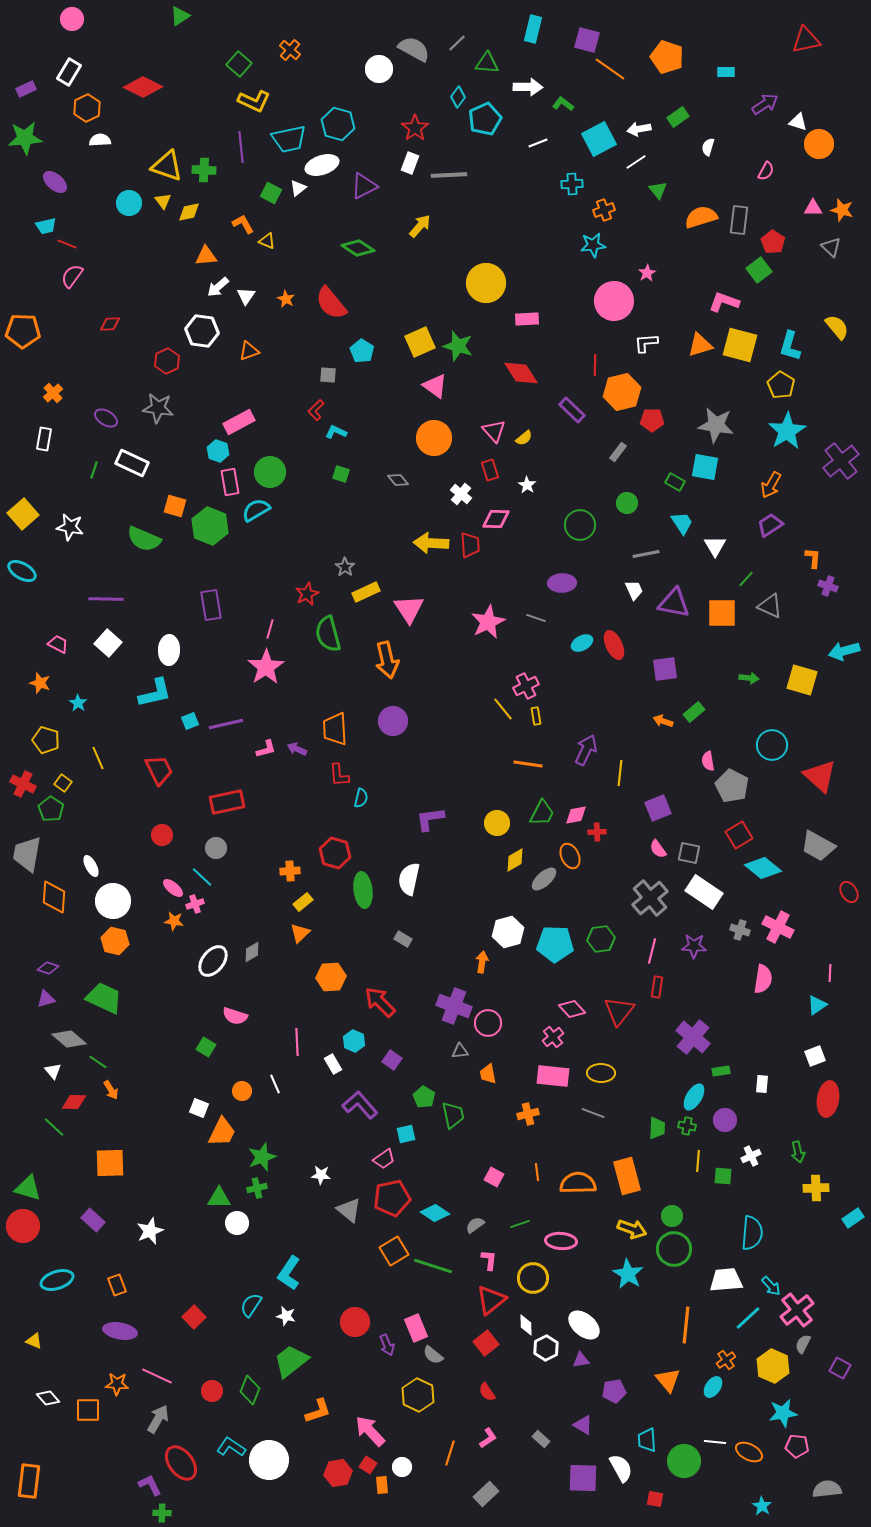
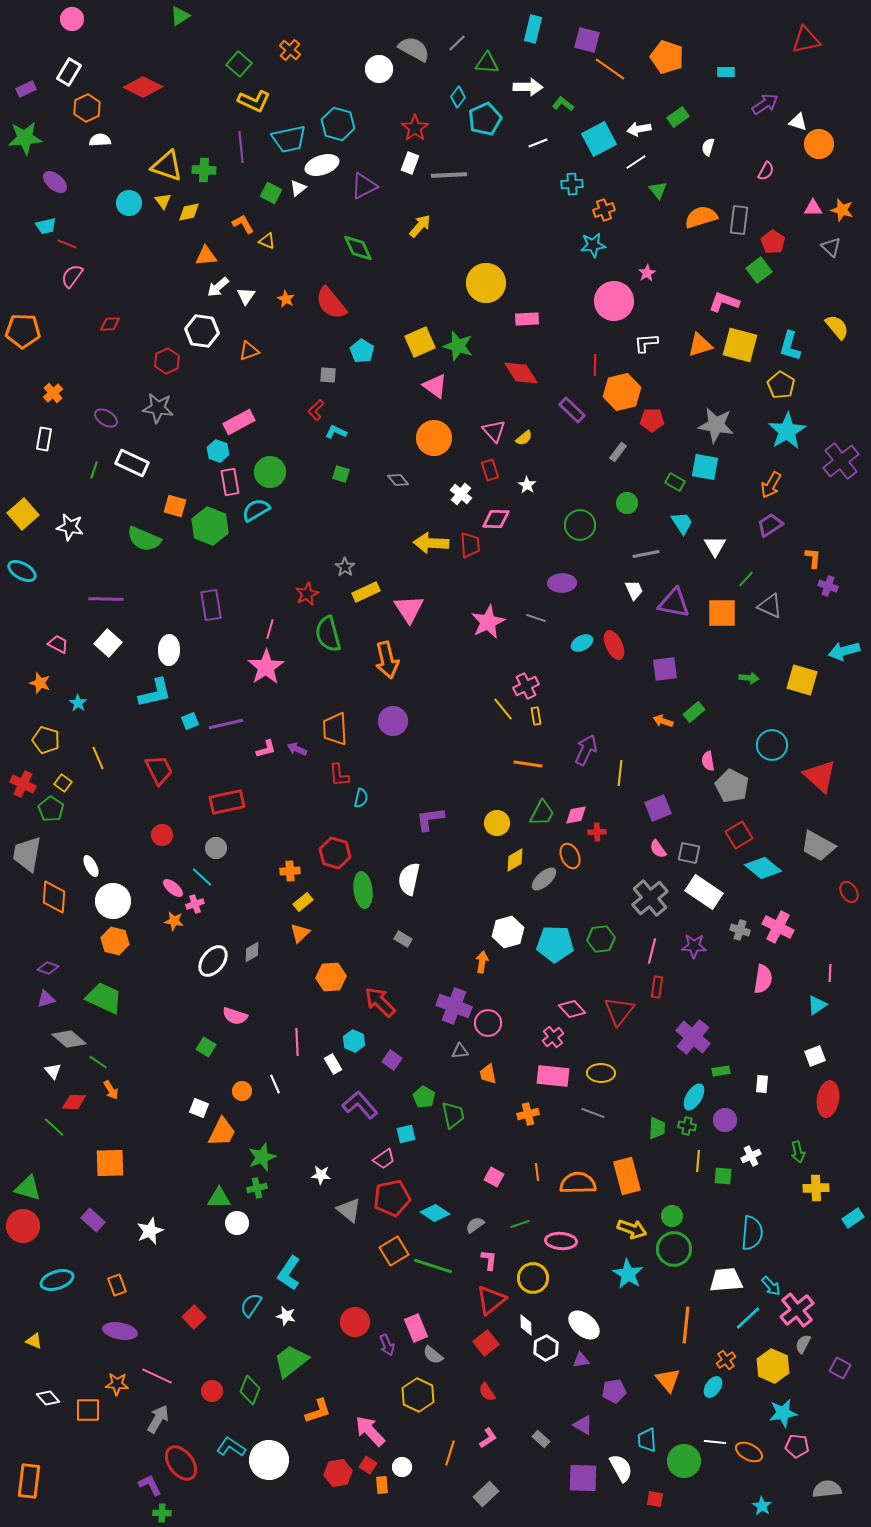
green diamond at (358, 248): rotated 32 degrees clockwise
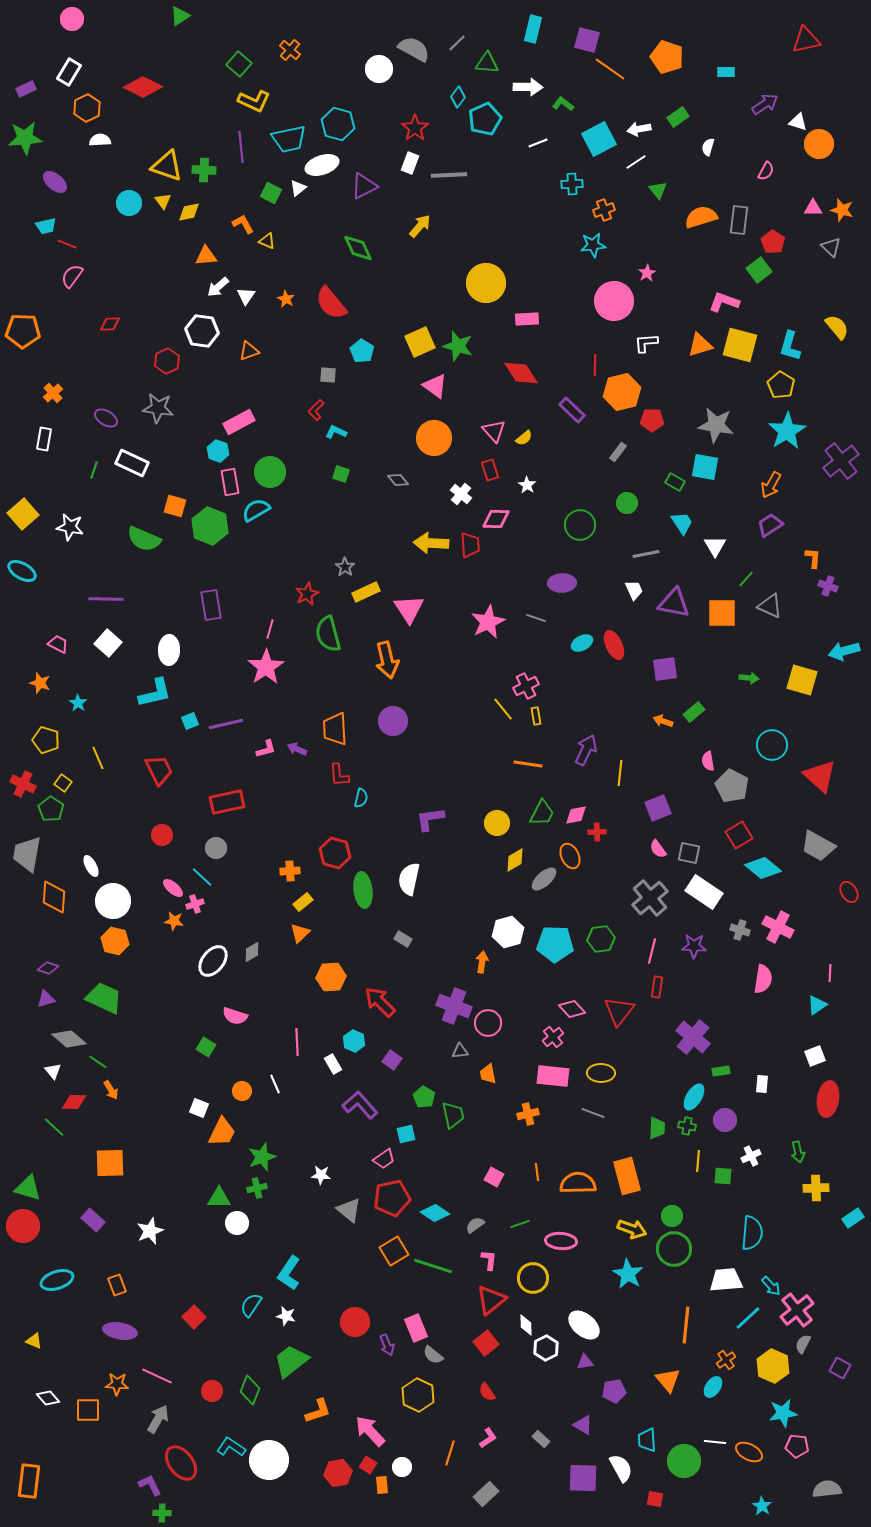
purple triangle at (581, 1360): moved 4 px right, 2 px down
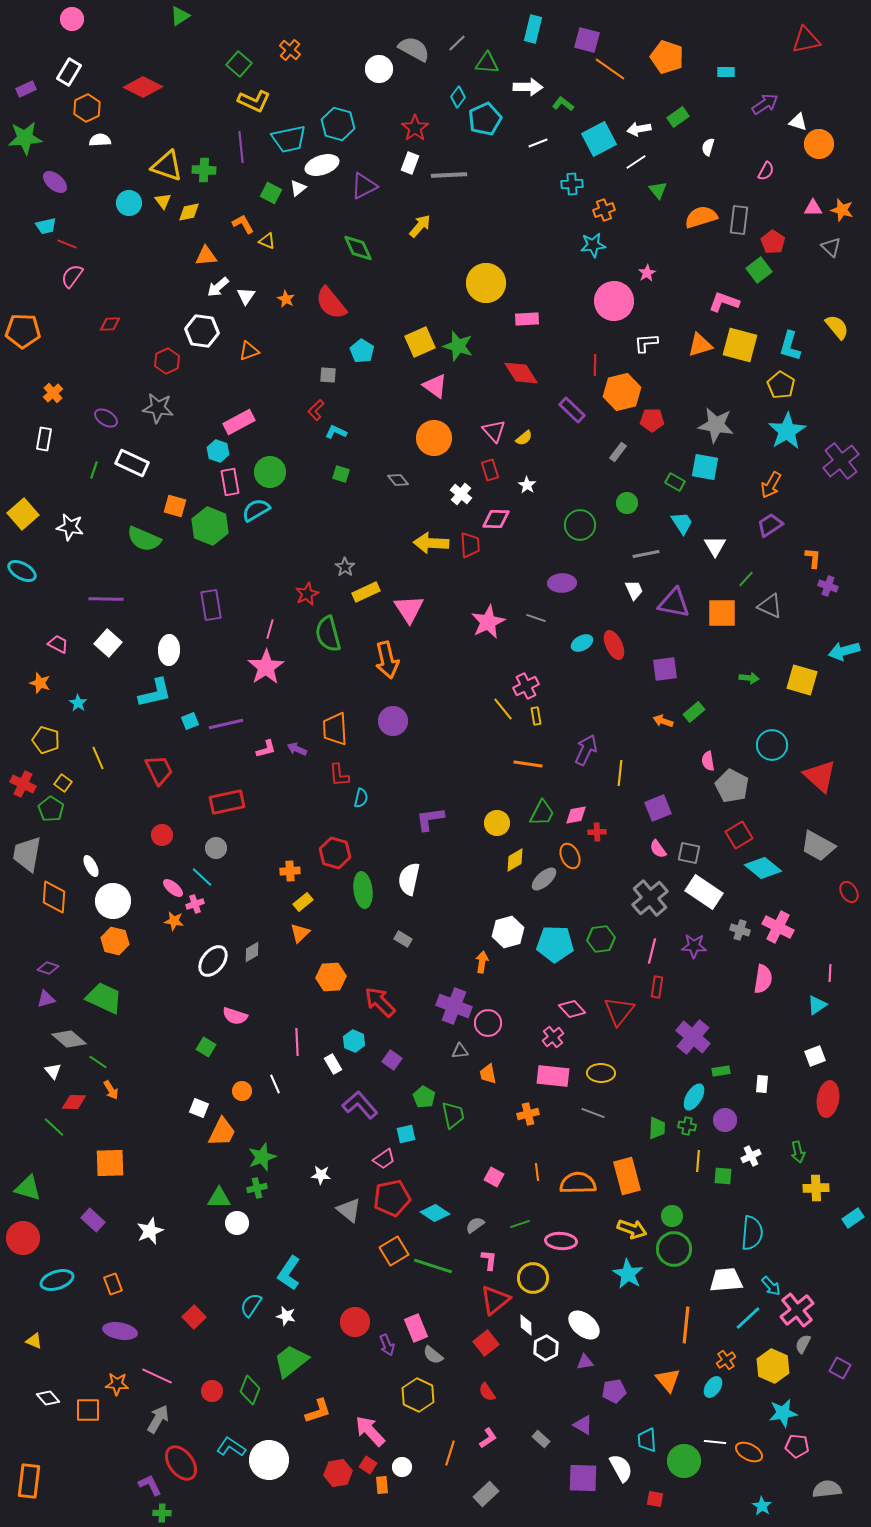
red circle at (23, 1226): moved 12 px down
orange rectangle at (117, 1285): moved 4 px left, 1 px up
red triangle at (491, 1300): moved 4 px right
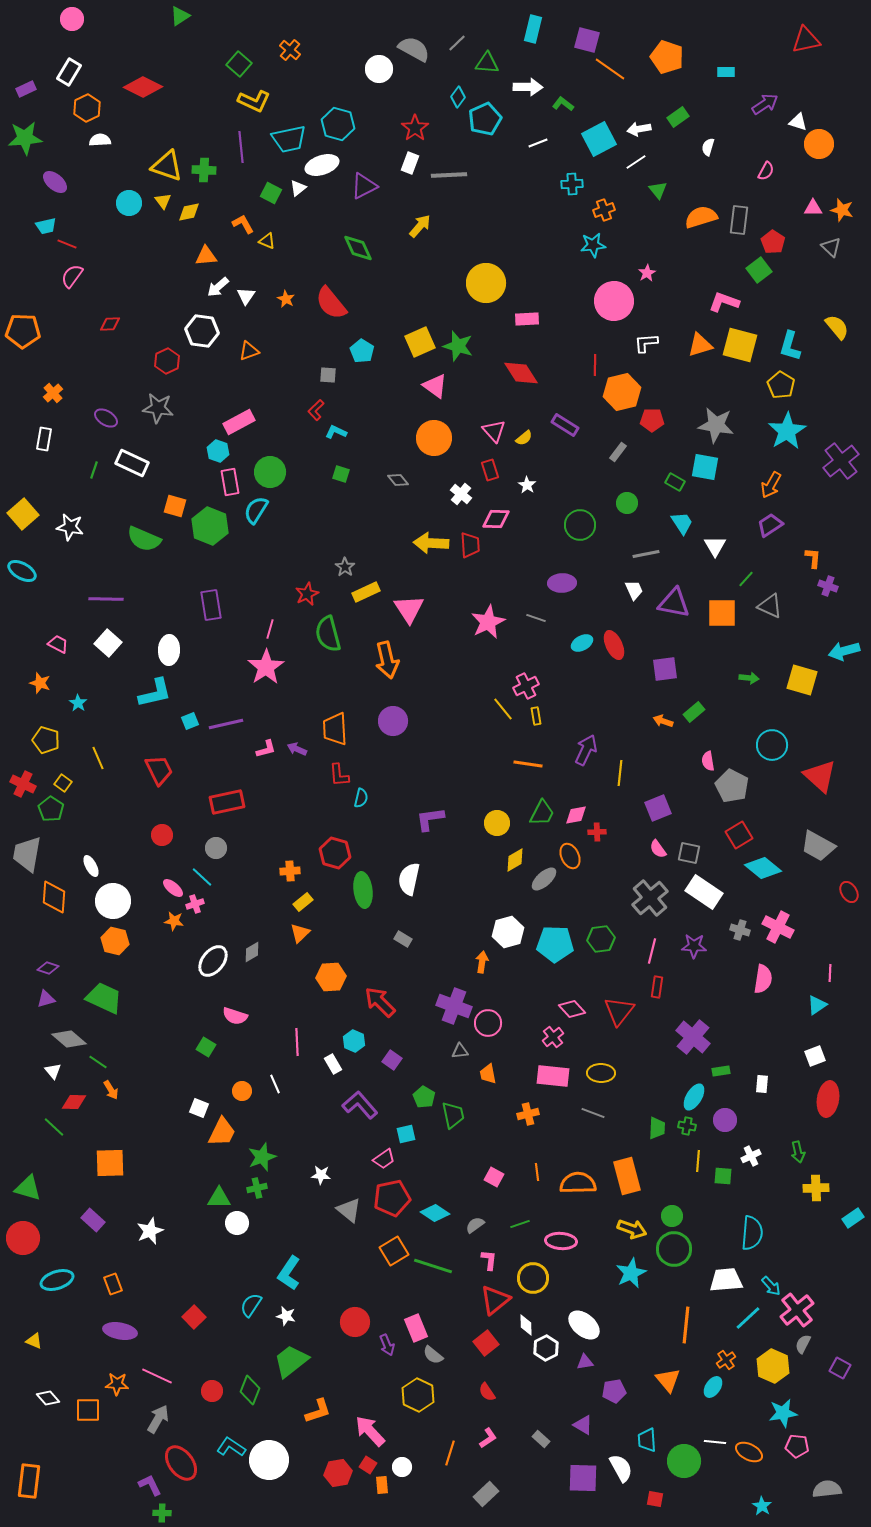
purple rectangle at (572, 410): moved 7 px left, 15 px down; rotated 12 degrees counterclockwise
cyan semicircle at (256, 510): rotated 28 degrees counterclockwise
cyan star at (628, 1274): moved 3 px right, 1 px up; rotated 16 degrees clockwise
